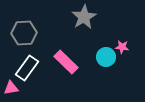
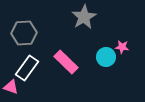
pink triangle: moved 1 px up; rotated 28 degrees clockwise
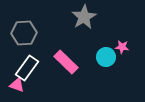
pink triangle: moved 6 px right, 2 px up
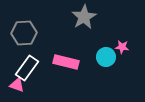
pink rectangle: rotated 30 degrees counterclockwise
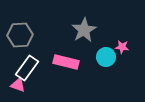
gray star: moved 13 px down
gray hexagon: moved 4 px left, 2 px down
pink triangle: moved 1 px right
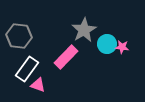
gray hexagon: moved 1 px left, 1 px down; rotated 10 degrees clockwise
cyan circle: moved 1 px right, 13 px up
pink rectangle: moved 5 px up; rotated 60 degrees counterclockwise
white rectangle: moved 1 px down
pink triangle: moved 20 px right
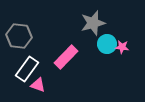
gray star: moved 9 px right, 7 px up; rotated 15 degrees clockwise
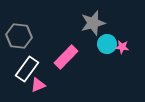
pink triangle: rotated 42 degrees counterclockwise
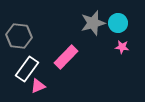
cyan circle: moved 11 px right, 21 px up
pink triangle: moved 1 px down
